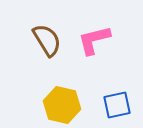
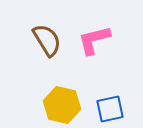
blue square: moved 7 px left, 4 px down
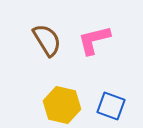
blue square: moved 1 px right, 3 px up; rotated 32 degrees clockwise
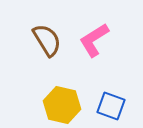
pink L-shape: rotated 18 degrees counterclockwise
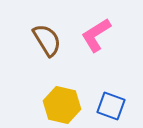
pink L-shape: moved 2 px right, 5 px up
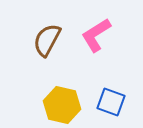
brown semicircle: rotated 120 degrees counterclockwise
blue square: moved 4 px up
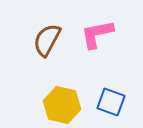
pink L-shape: moved 1 px right, 1 px up; rotated 21 degrees clockwise
